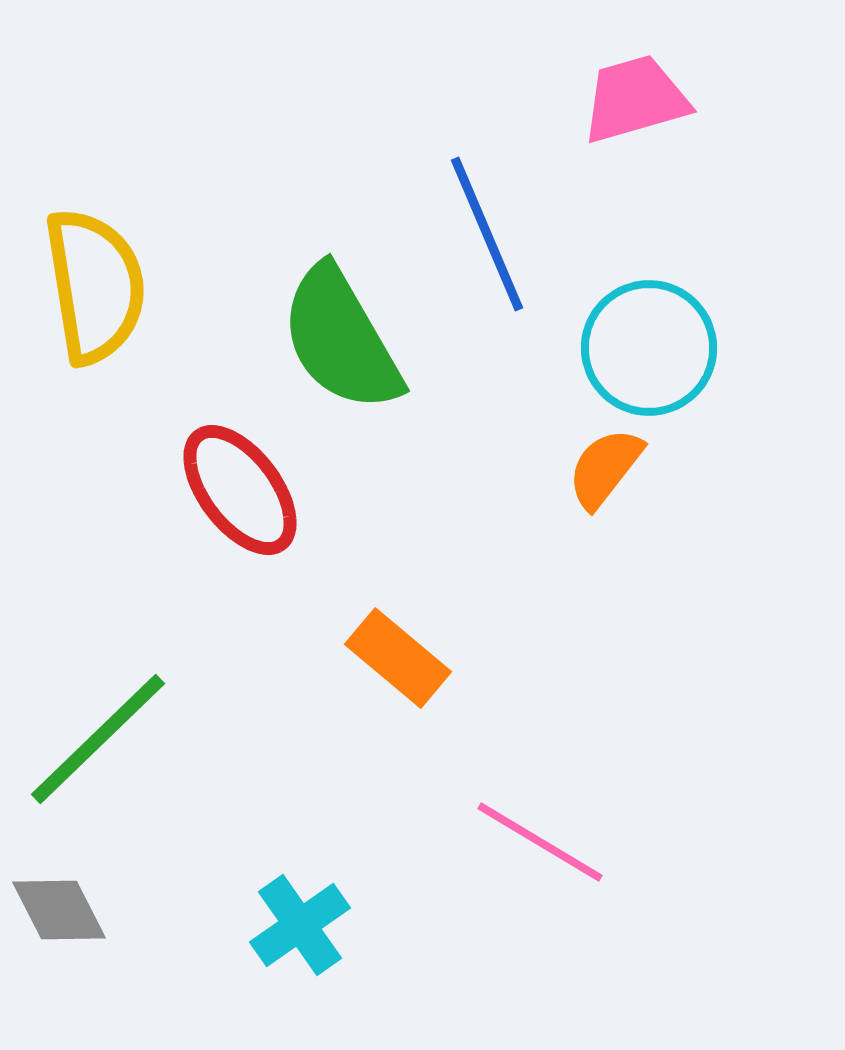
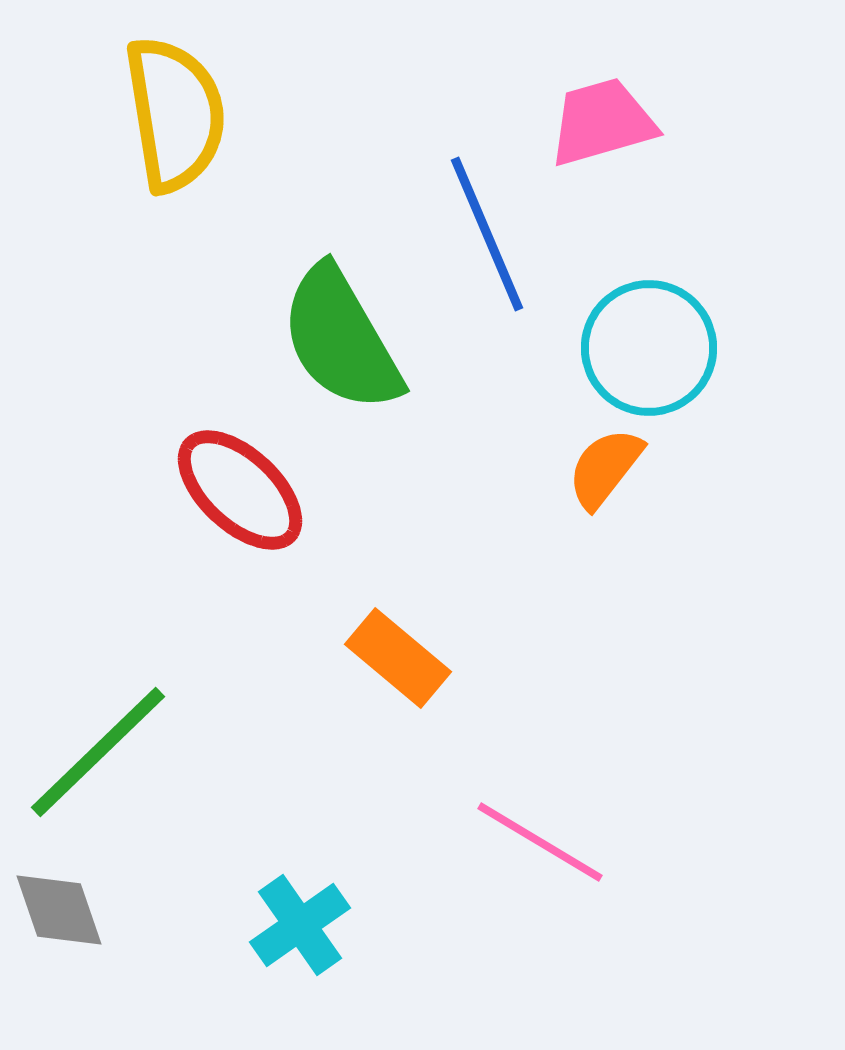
pink trapezoid: moved 33 px left, 23 px down
yellow semicircle: moved 80 px right, 172 px up
red ellipse: rotated 10 degrees counterclockwise
green line: moved 13 px down
gray diamond: rotated 8 degrees clockwise
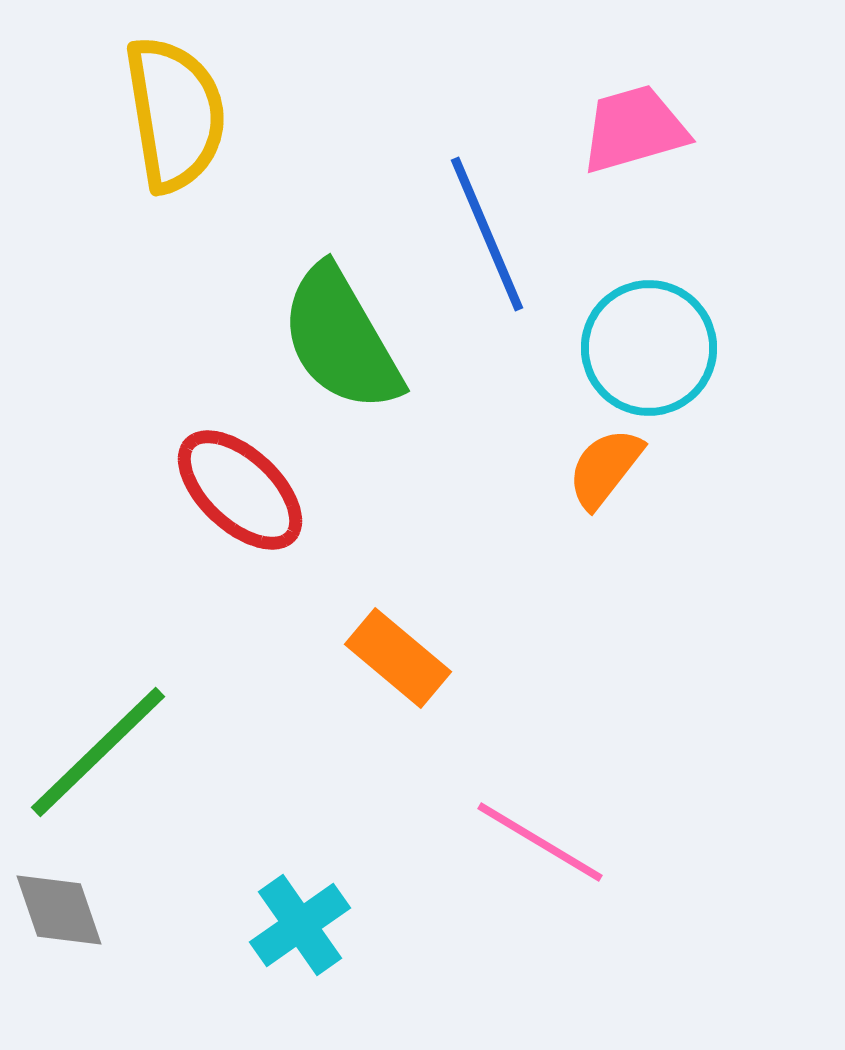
pink trapezoid: moved 32 px right, 7 px down
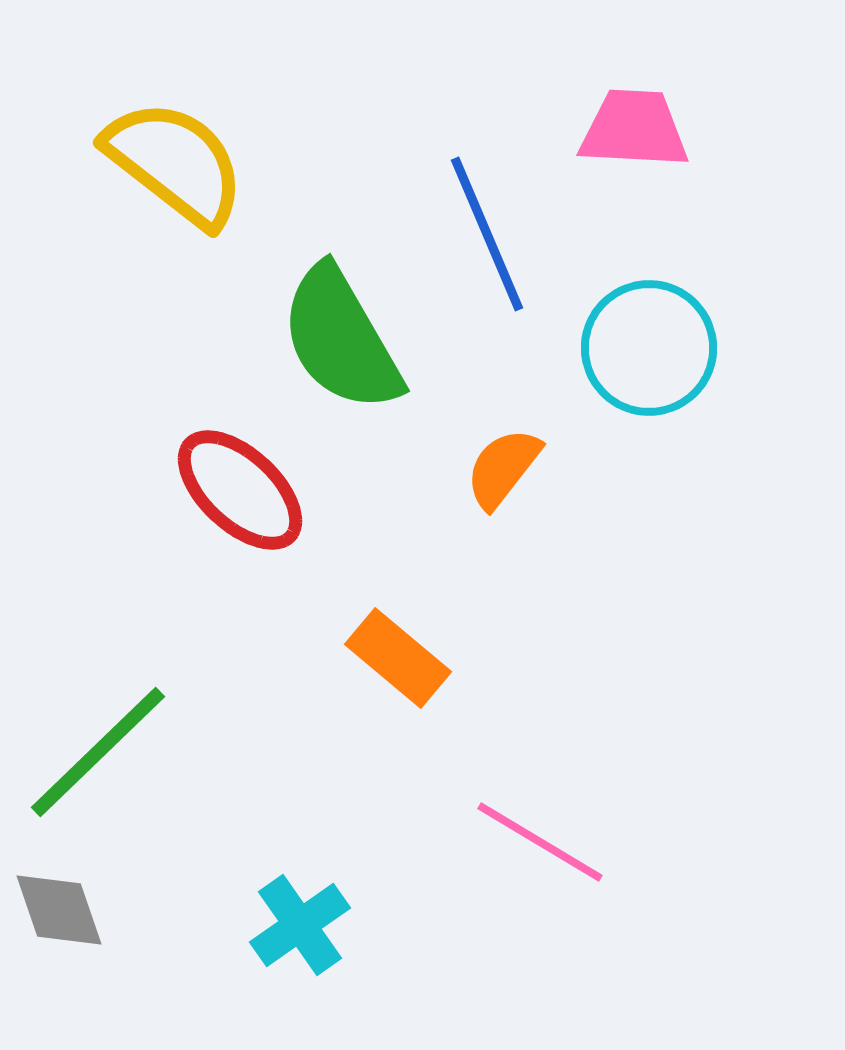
yellow semicircle: moved 49 px down; rotated 43 degrees counterclockwise
pink trapezoid: rotated 19 degrees clockwise
orange semicircle: moved 102 px left
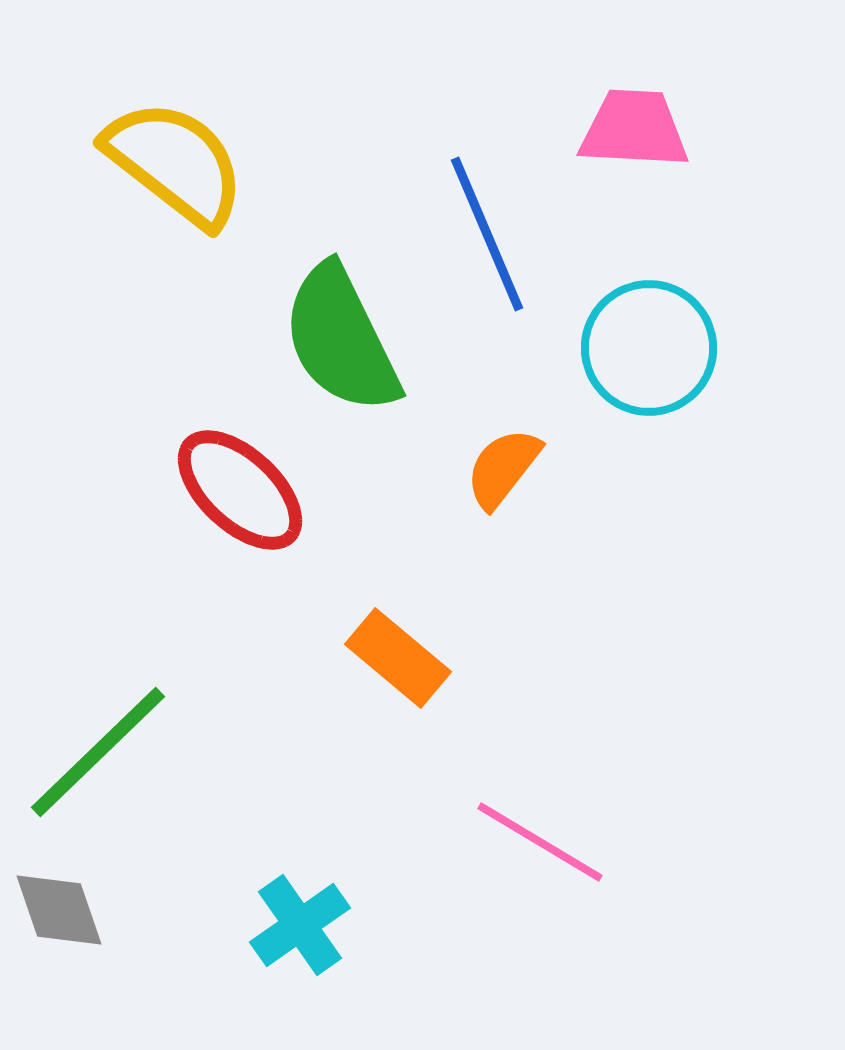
green semicircle: rotated 4 degrees clockwise
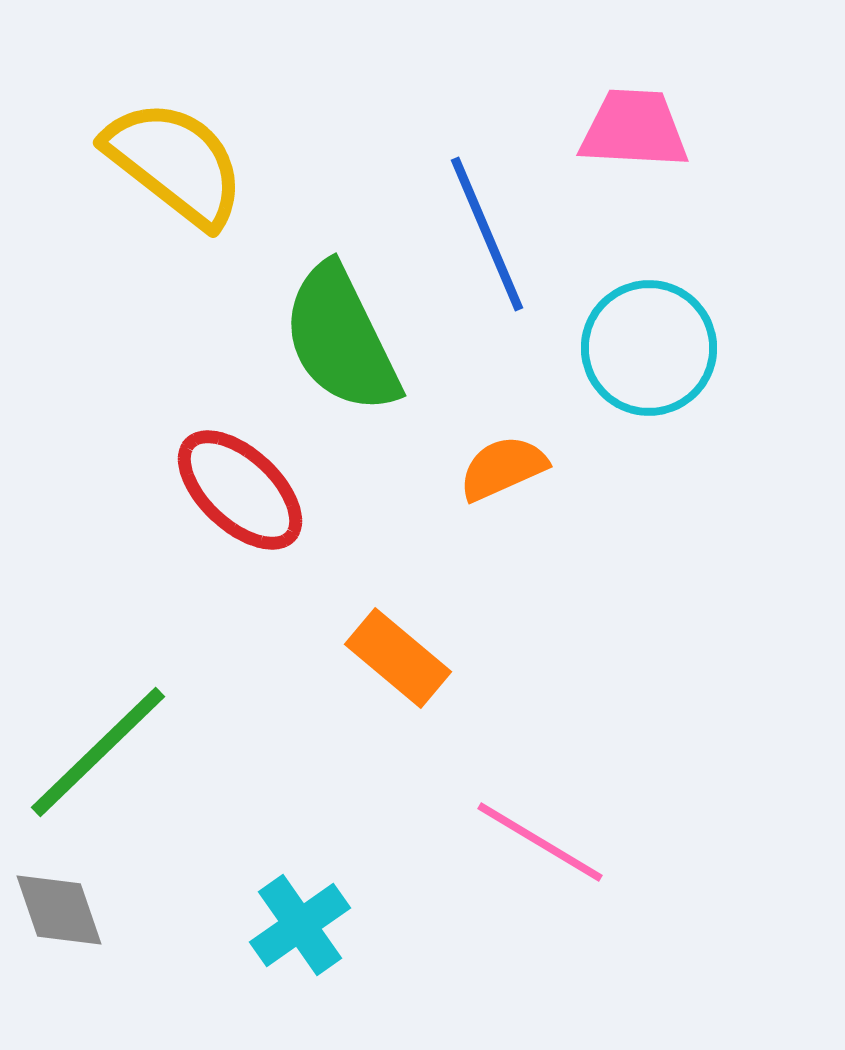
orange semicircle: rotated 28 degrees clockwise
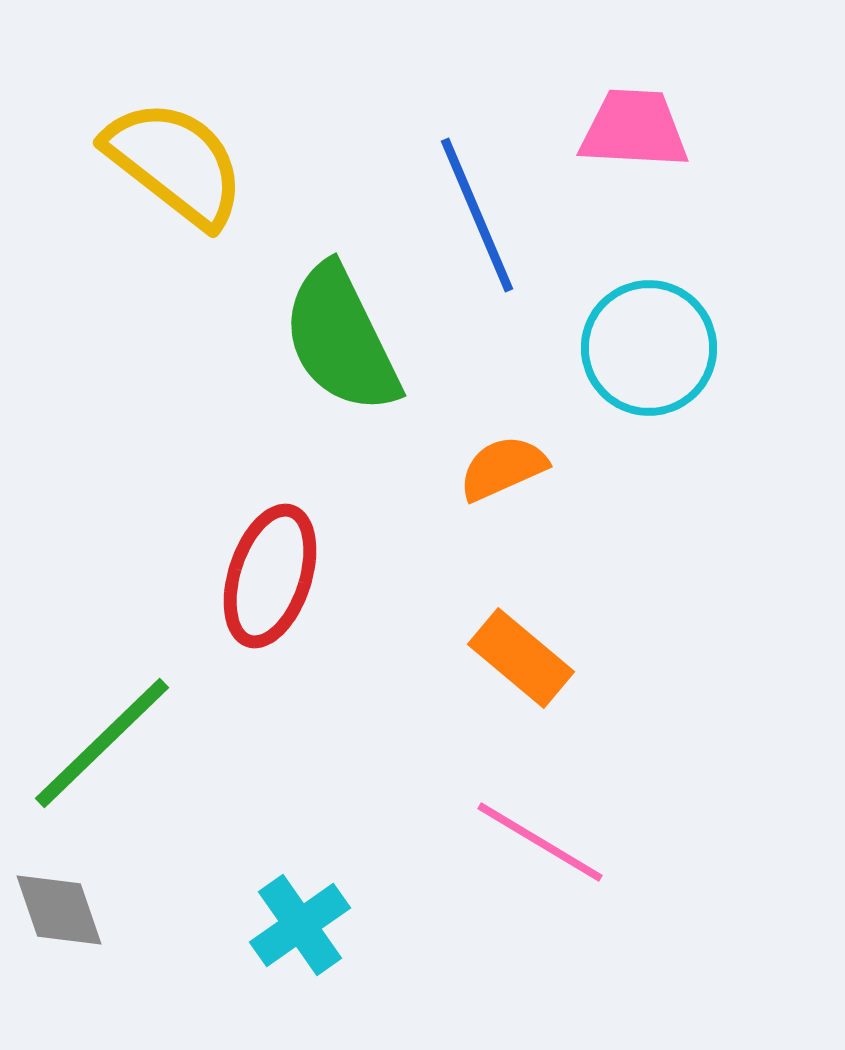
blue line: moved 10 px left, 19 px up
red ellipse: moved 30 px right, 86 px down; rotated 65 degrees clockwise
orange rectangle: moved 123 px right
green line: moved 4 px right, 9 px up
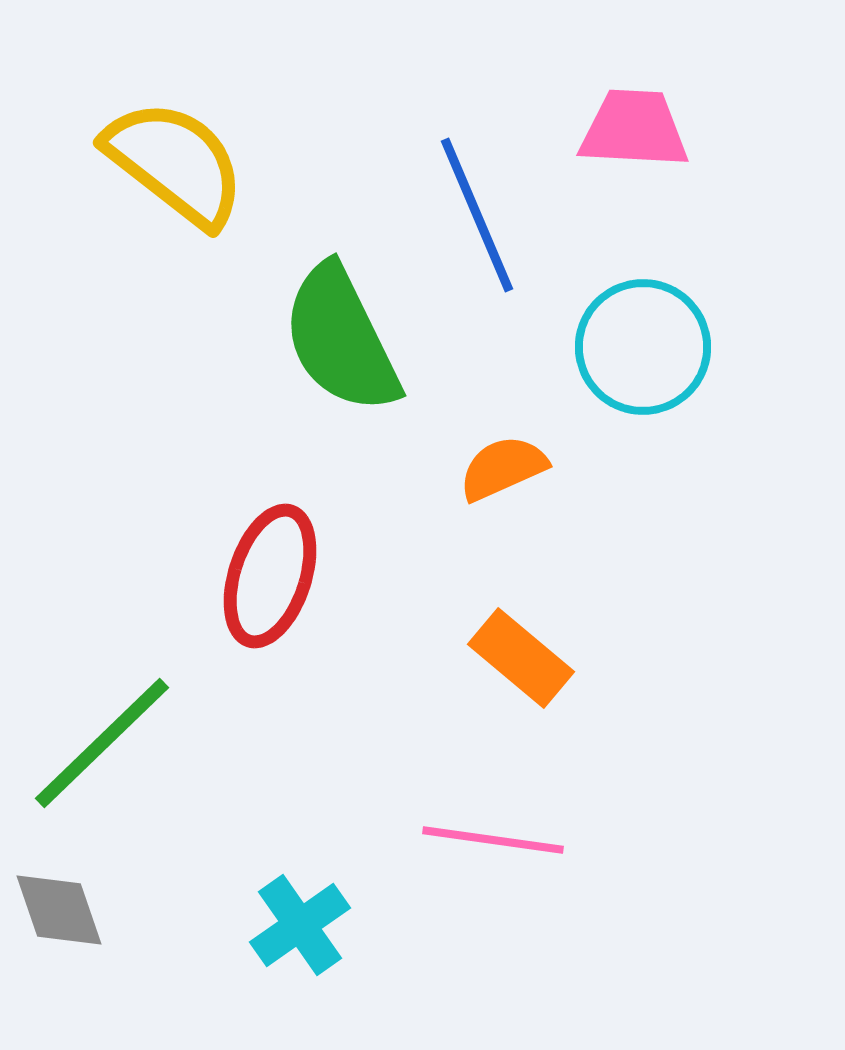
cyan circle: moved 6 px left, 1 px up
pink line: moved 47 px left, 2 px up; rotated 23 degrees counterclockwise
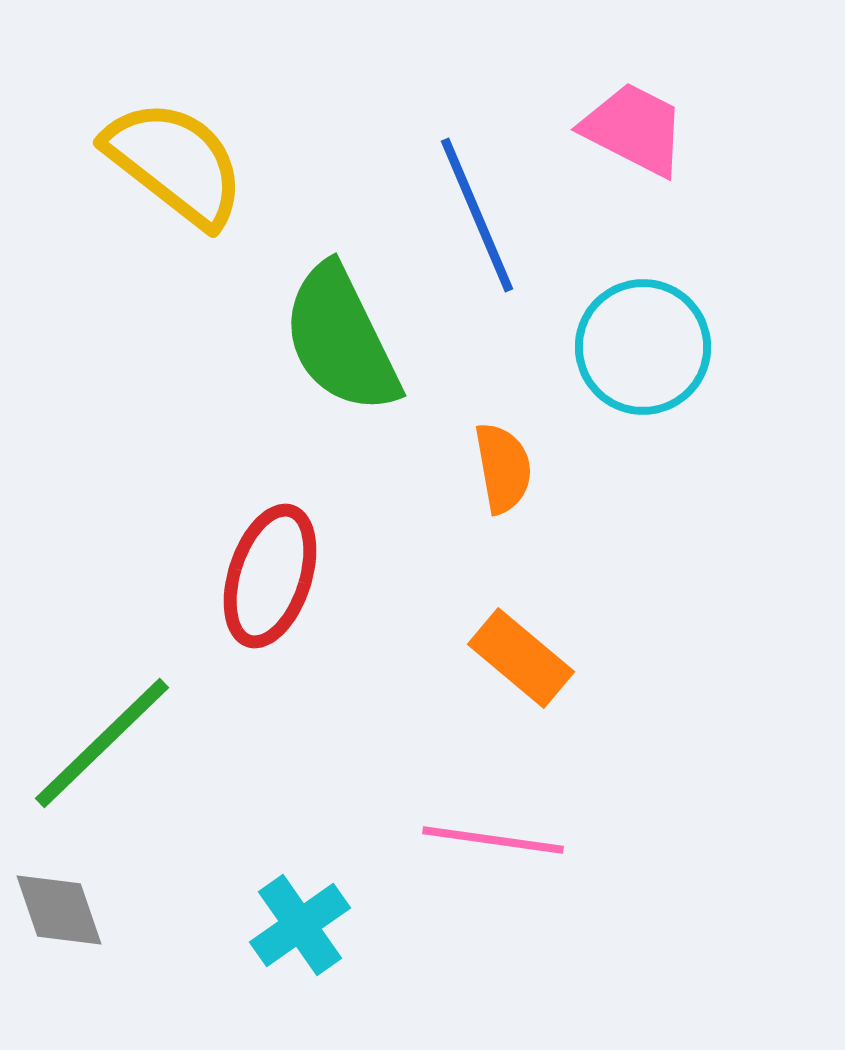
pink trapezoid: rotated 24 degrees clockwise
orange semicircle: rotated 104 degrees clockwise
